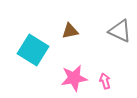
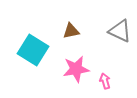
brown triangle: moved 1 px right
pink star: moved 2 px right, 9 px up
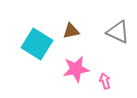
gray triangle: moved 2 px left, 1 px down
cyan square: moved 4 px right, 6 px up
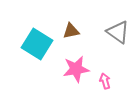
gray triangle: rotated 10 degrees clockwise
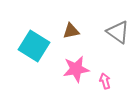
cyan square: moved 3 px left, 2 px down
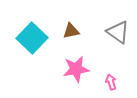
cyan square: moved 2 px left, 8 px up; rotated 12 degrees clockwise
pink arrow: moved 6 px right, 1 px down
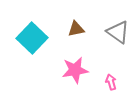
brown triangle: moved 5 px right, 2 px up
pink star: moved 1 px left, 1 px down
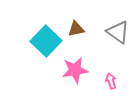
cyan square: moved 14 px right, 3 px down
pink arrow: moved 1 px up
